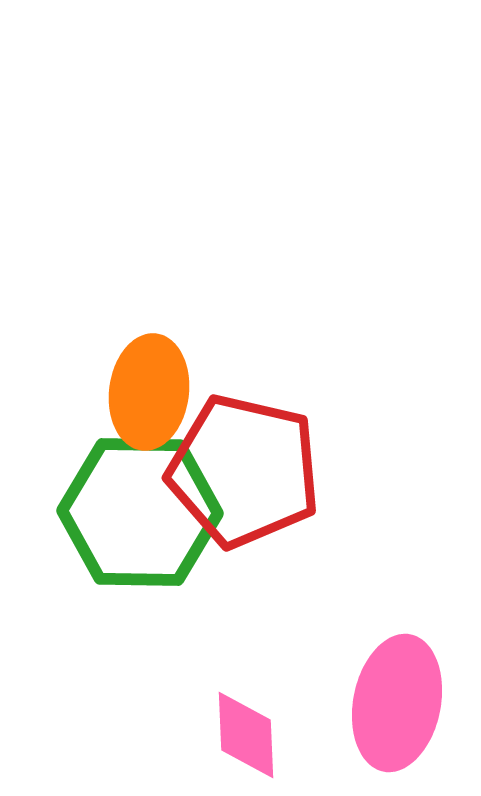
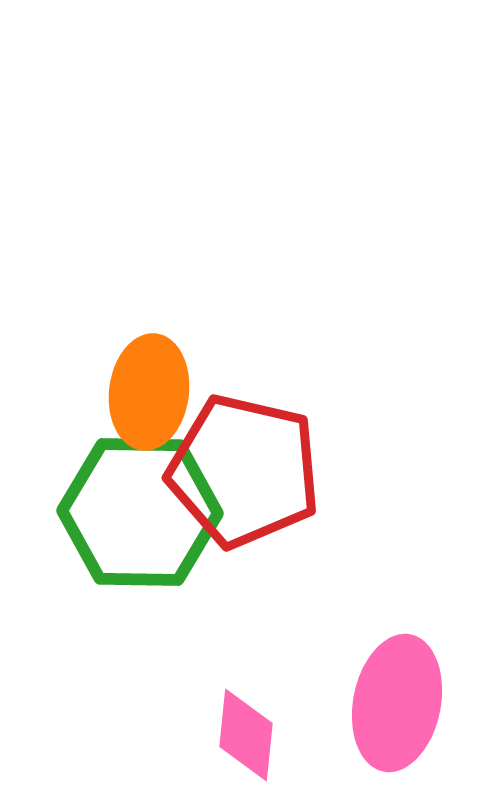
pink diamond: rotated 8 degrees clockwise
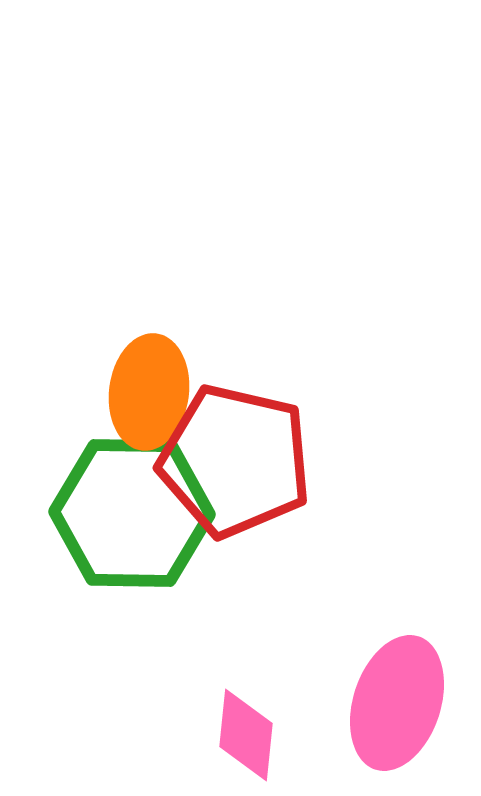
red pentagon: moved 9 px left, 10 px up
green hexagon: moved 8 px left, 1 px down
pink ellipse: rotated 7 degrees clockwise
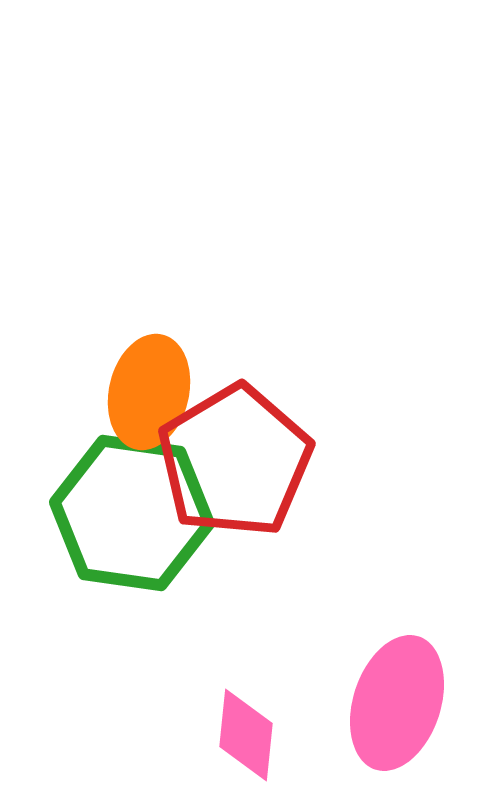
orange ellipse: rotated 6 degrees clockwise
red pentagon: rotated 28 degrees clockwise
green hexagon: rotated 7 degrees clockwise
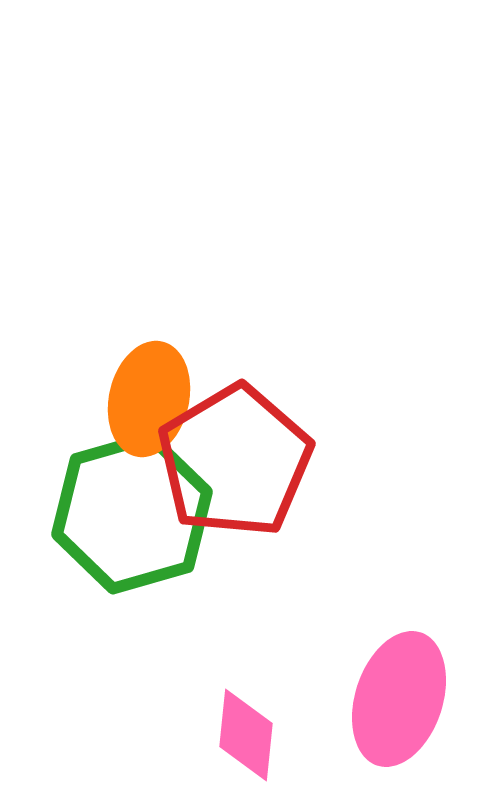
orange ellipse: moved 7 px down
green hexagon: rotated 24 degrees counterclockwise
pink ellipse: moved 2 px right, 4 px up
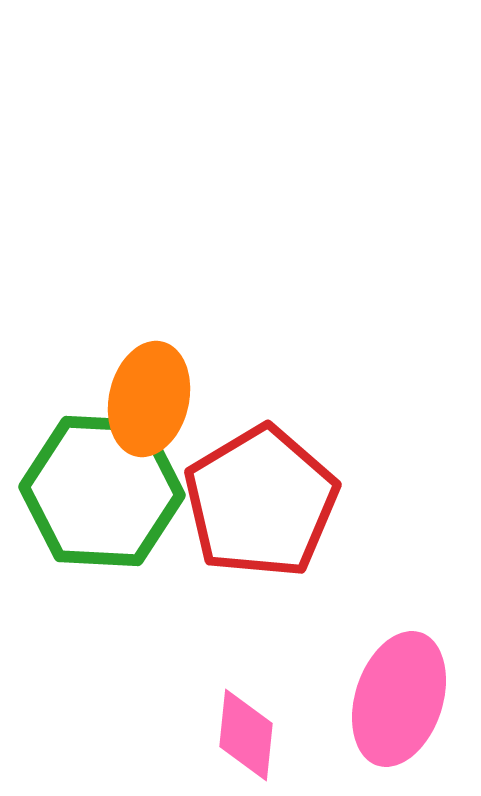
red pentagon: moved 26 px right, 41 px down
green hexagon: moved 30 px left, 22 px up; rotated 19 degrees clockwise
